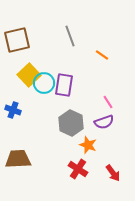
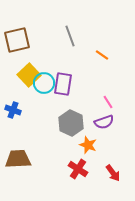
purple rectangle: moved 1 px left, 1 px up
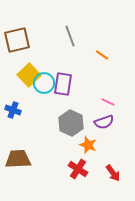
pink line: rotated 32 degrees counterclockwise
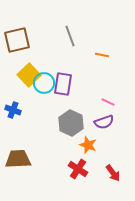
orange line: rotated 24 degrees counterclockwise
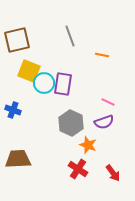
yellow square: moved 4 px up; rotated 25 degrees counterclockwise
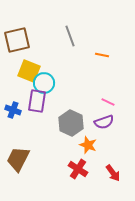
purple rectangle: moved 26 px left, 17 px down
brown trapezoid: rotated 60 degrees counterclockwise
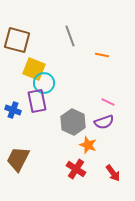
brown square: rotated 28 degrees clockwise
yellow square: moved 5 px right, 2 px up
purple rectangle: rotated 20 degrees counterclockwise
gray hexagon: moved 2 px right, 1 px up
red cross: moved 2 px left
